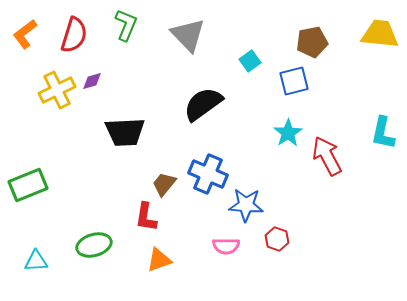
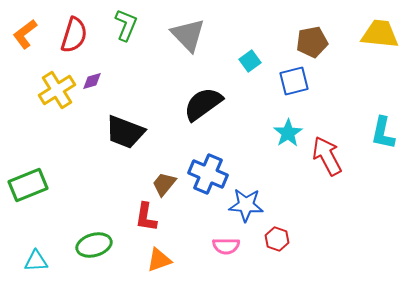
yellow cross: rotated 6 degrees counterclockwise
black trapezoid: rotated 24 degrees clockwise
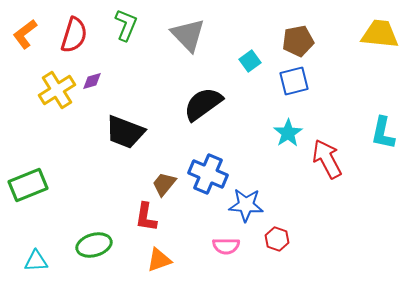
brown pentagon: moved 14 px left, 1 px up
red arrow: moved 3 px down
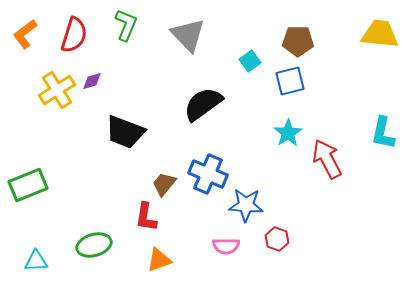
brown pentagon: rotated 12 degrees clockwise
blue square: moved 4 px left
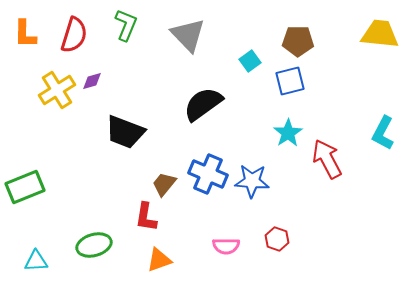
orange L-shape: rotated 52 degrees counterclockwise
cyan L-shape: rotated 16 degrees clockwise
green rectangle: moved 3 px left, 2 px down
blue star: moved 6 px right, 24 px up
